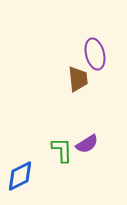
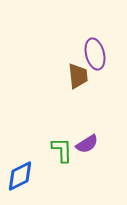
brown trapezoid: moved 3 px up
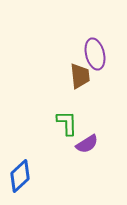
brown trapezoid: moved 2 px right
green L-shape: moved 5 px right, 27 px up
blue diamond: rotated 16 degrees counterclockwise
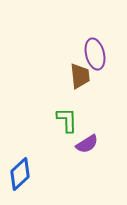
green L-shape: moved 3 px up
blue diamond: moved 2 px up
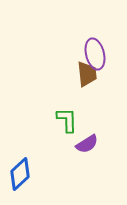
brown trapezoid: moved 7 px right, 2 px up
